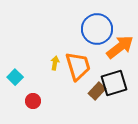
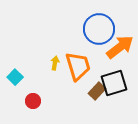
blue circle: moved 2 px right
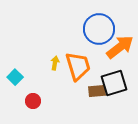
brown rectangle: rotated 42 degrees clockwise
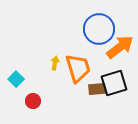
orange trapezoid: moved 2 px down
cyan square: moved 1 px right, 2 px down
brown rectangle: moved 2 px up
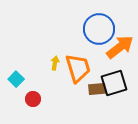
red circle: moved 2 px up
